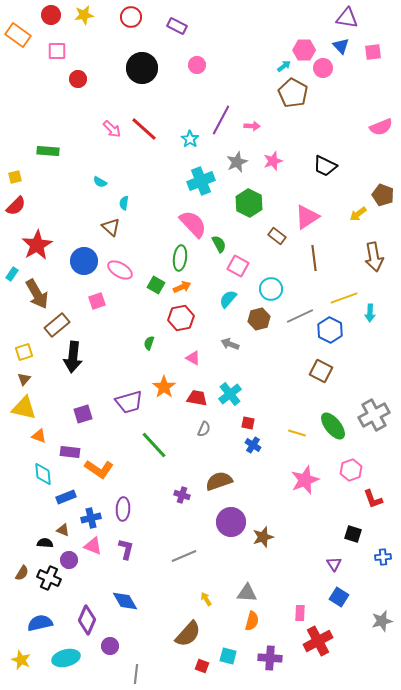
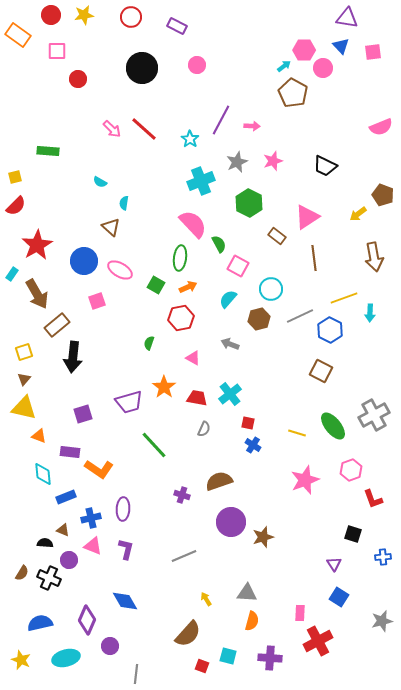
orange arrow at (182, 287): moved 6 px right
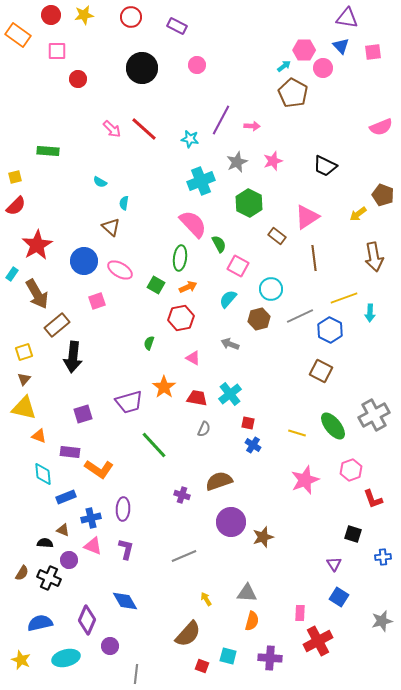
cyan star at (190, 139): rotated 24 degrees counterclockwise
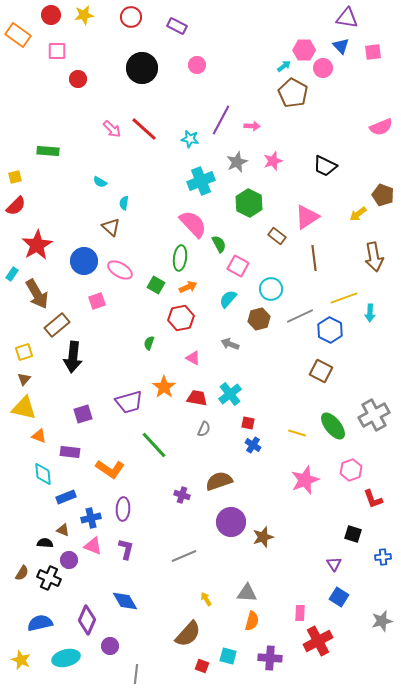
orange L-shape at (99, 469): moved 11 px right
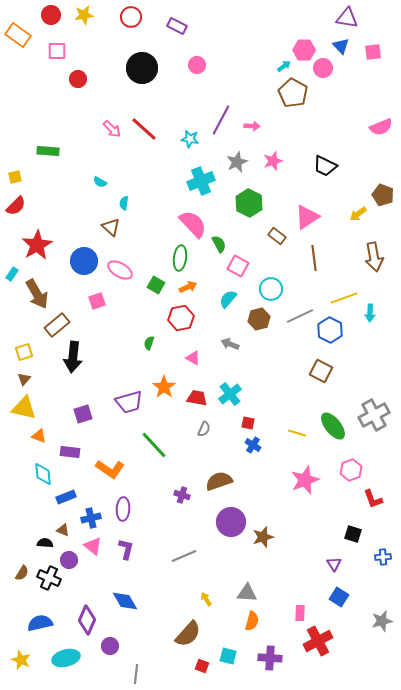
pink triangle at (93, 546): rotated 18 degrees clockwise
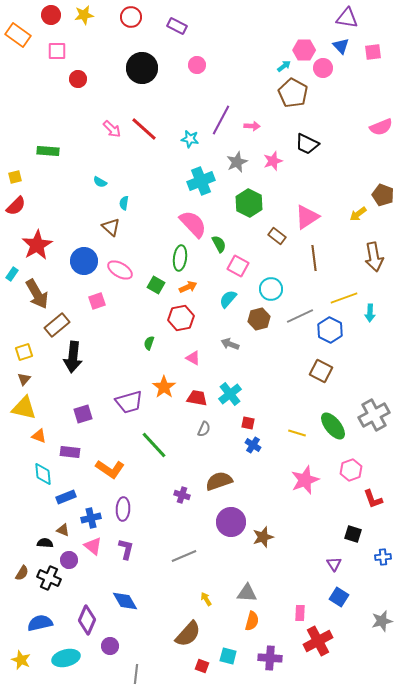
black trapezoid at (325, 166): moved 18 px left, 22 px up
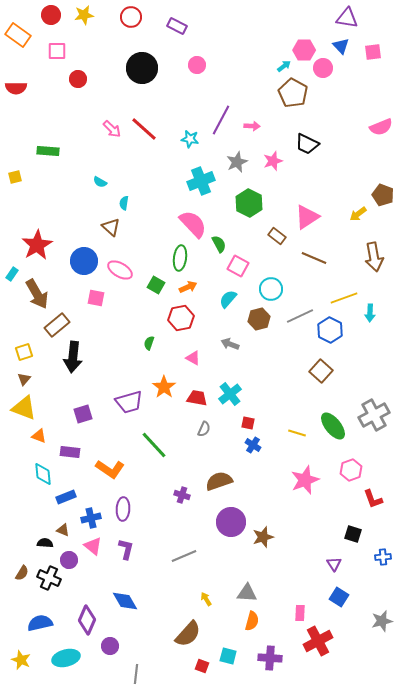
red semicircle at (16, 206): moved 118 px up; rotated 45 degrees clockwise
brown line at (314, 258): rotated 60 degrees counterclockwise
pink square at (97, 301): moved 1 px left, 3 px up; rotated 30 degrees clockwise
brown square at (321, 371): rotated 15 degrees clockwise
yellow triangle at (24, 408): rotated 8 degrees clockwise
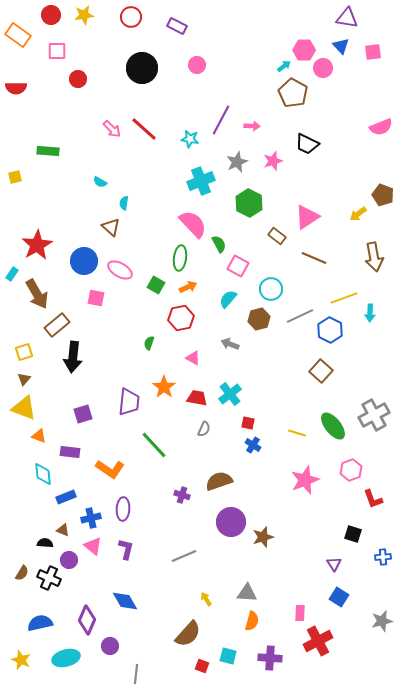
purple trapezoid at (129, 402): rotated 68 degrees counterclockwise
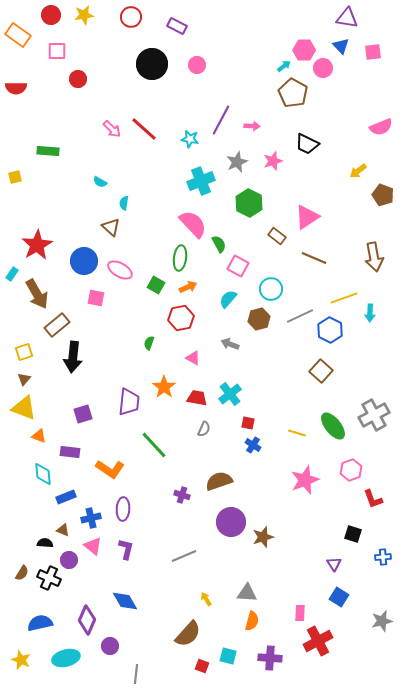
black circle at (142, 68): moved 10 px right, 4 px up
yellow arrow at (358, 214): moved 43 px up
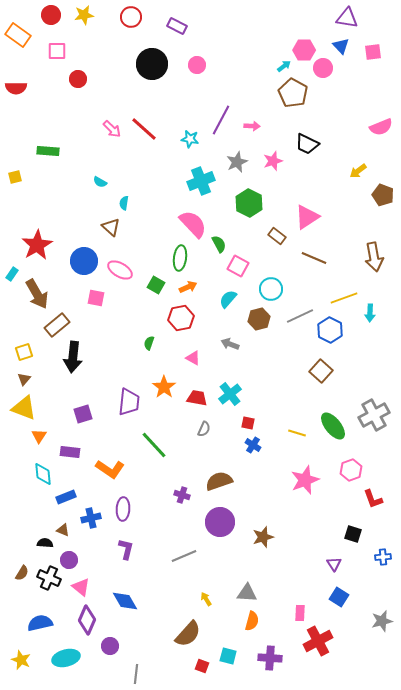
orange triangle at (39, 436): rotated 42 degrees clockwise
purple circle at (231, 522): moved 11 px left
pink triangle at (93, 546): moved 12 px left, 41 px down
